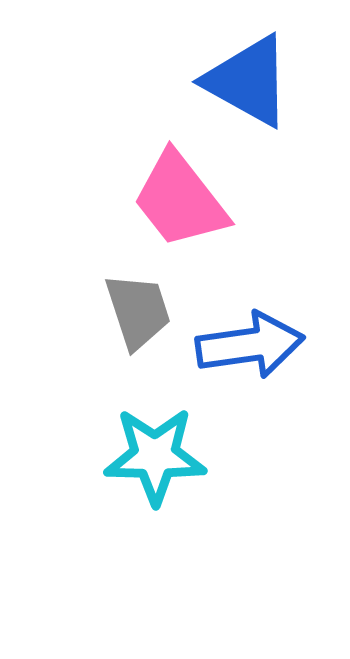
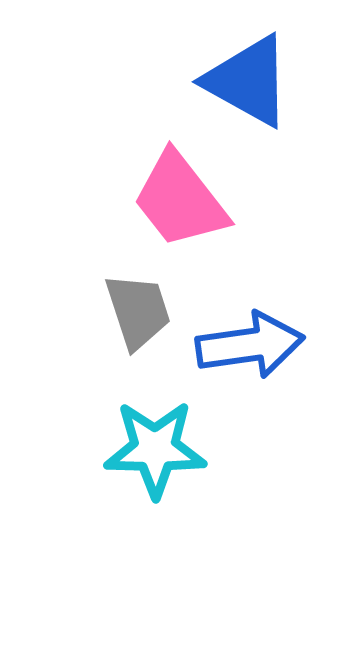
cyan star: moved 7 px up
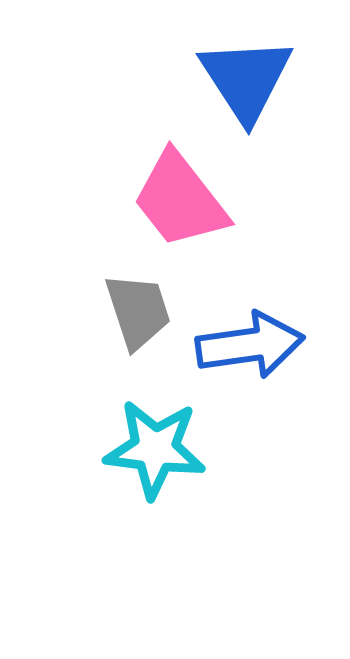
blue triangle: moved 2 px left, 2 px up; rotated 28 degrees clockwise
cyan star: rotated 6 degrees clockwise
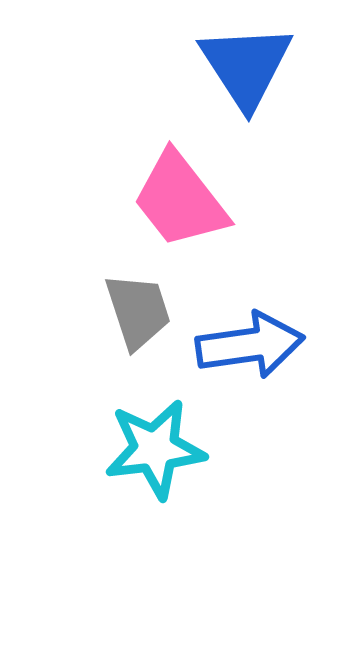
blue triangle: moved 13 px up
cyan star: rotated 14 degrees counterclockwise
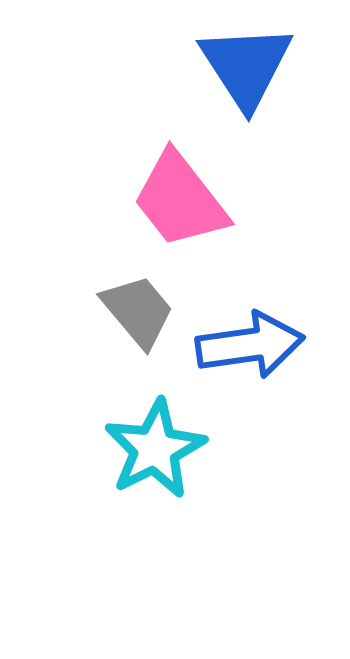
gray trapezoid: rotated 22 degrees counterclockwise
cyan star: rotated 20 degrees counterclockwise
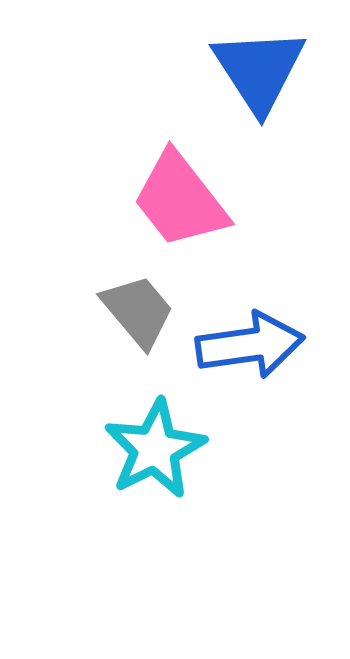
blue triangle: moved 13 px right, 4 px down
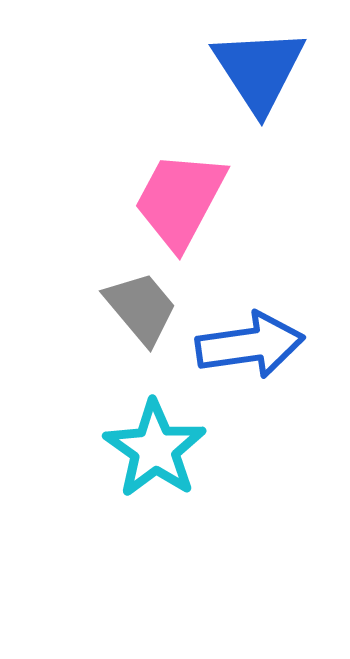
pink trapezoid: rotated 66 degrees clockwise
gray trapezoid: moved 3 px right, 3 px up
cyan star: rotated 10 degrees counterclockwise
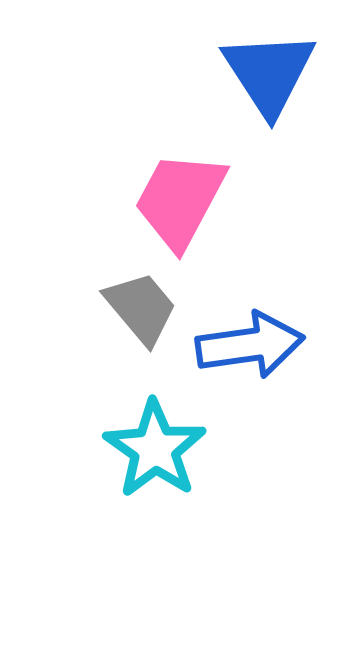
blue triangle: moved 10 px right, 3 px down
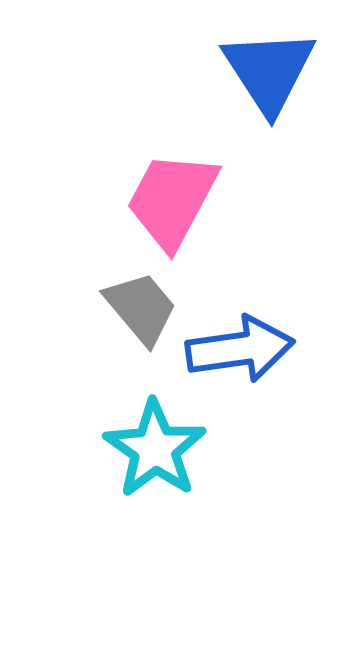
blue triangle: moved 2 px up
pink trapezoid: moved 8 px left
blue arrow: moved 10 px left, 4 px down
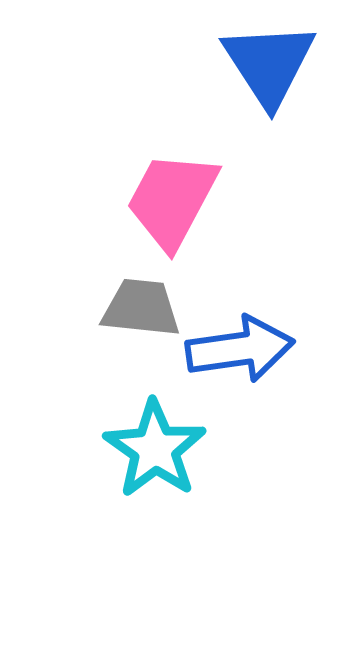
blue triangle: moved 7 px up
gray trapezoid: rotated 44 degrees counterclockwise
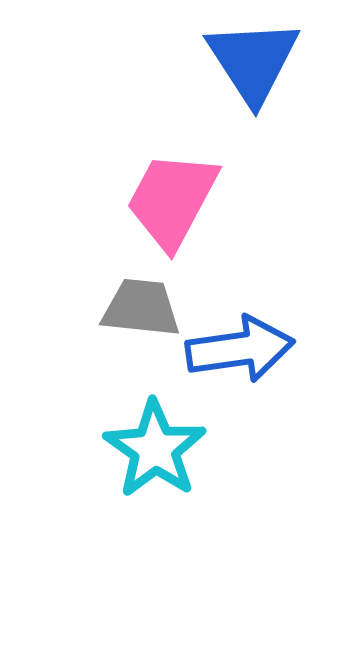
blue triangle: moved 16 px left, 3 px up
